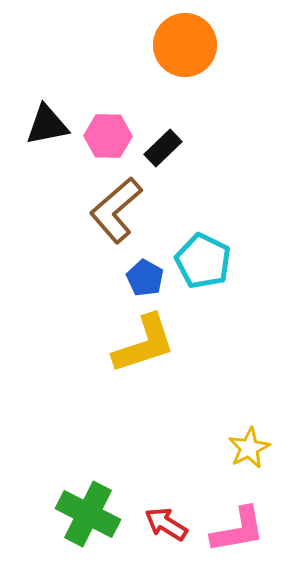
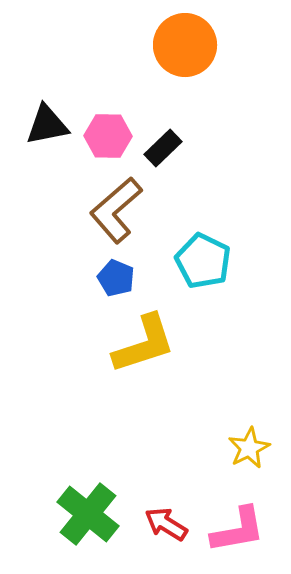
blue pentagon: moved 29 px left; rotated 6 degrees counterclockwise
green cross: rotated 12 degrees clockwise
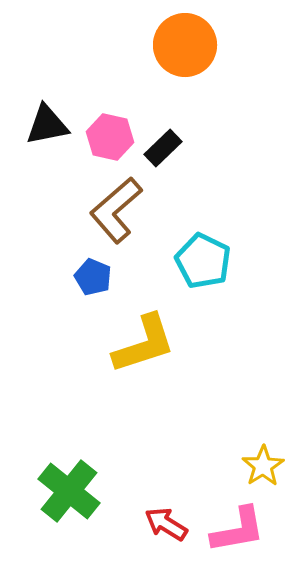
pink hexagon: moved 2 px right, 1 px down; rotated 12 degrees clockwise
blue pentagon: moved 23 px left, 1 px up
yellow star: moved 14 px right, 18 px down; rotated 6 degrees counterclockwise
green cross: moved 19 px left, 23 px up
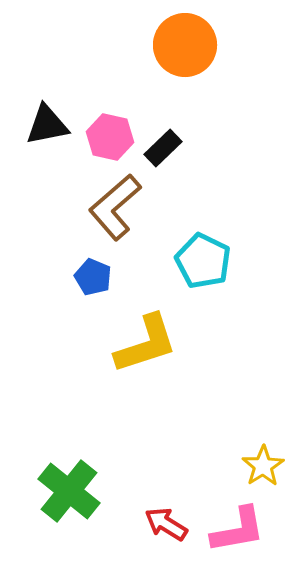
brown L-shape: moved 1 px left, 3 px up
yellow L-shape: moved 2 px right
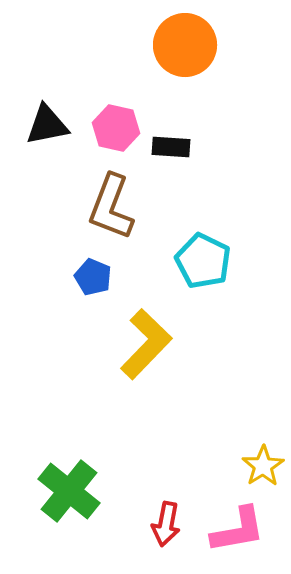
pink hexagon: moved 6 px right, 9 px up
black rectangle: moved 8 px right, 1 px up; rotated 48 degrees clockwise
brown L-shape: moved 4 px left; rotated 28 degrees counterclockwise
yellow L-shape: rotated 28 degrees counterclockwise
red arrow: rotated 111 degrees counterclockwise
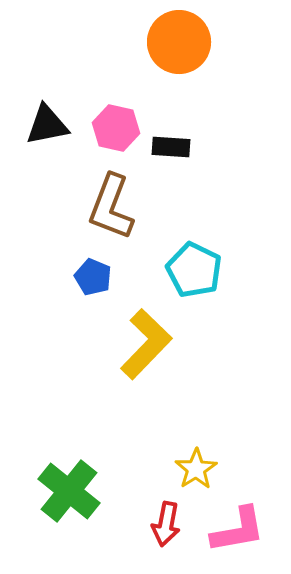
orange circle: moved 6 px left, 3 px up
cyan pentagon: moved 9 px left, 9 px down
yellow star: moved 67 px left, 3 px down
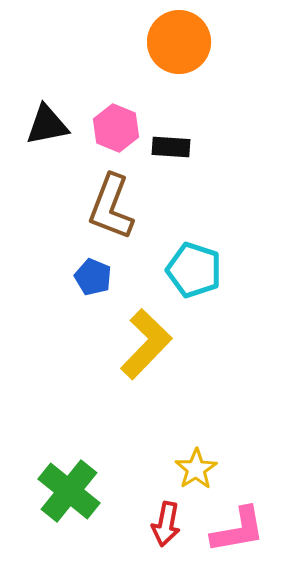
pink hexagon: rotated 9 degrees clockwise
cyan pentagon: rotated 8 degrees counterclockwise
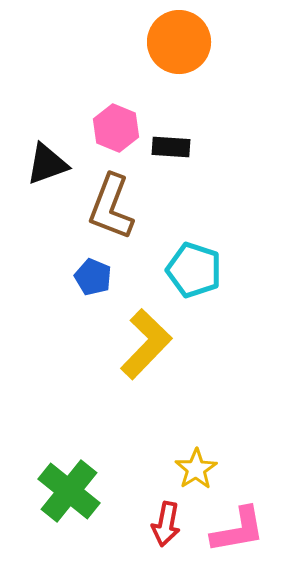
black triangle: moved 39 px down; rotated 9 degrees counterclockwise
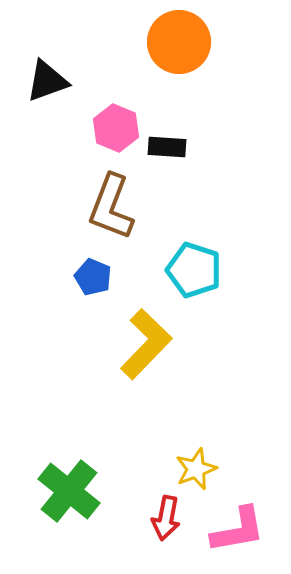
black rectangle: moved 4 px left
black triangle: moved 83 px up
yellow star: rotated 12 degrees clockwise
red arrow: moved 6 px up
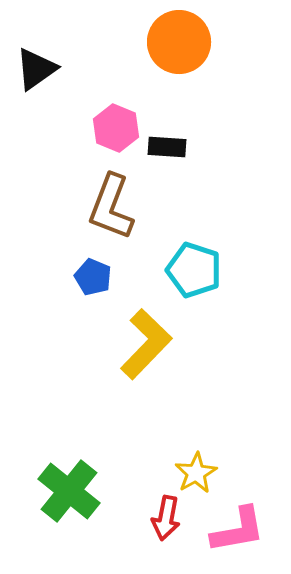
black triangle: moved 11 px left, 12 px up; rotated 15 degrees counterclockwise
yellow star: moved 4 px down; rotated 9 degrees counterclockwise
